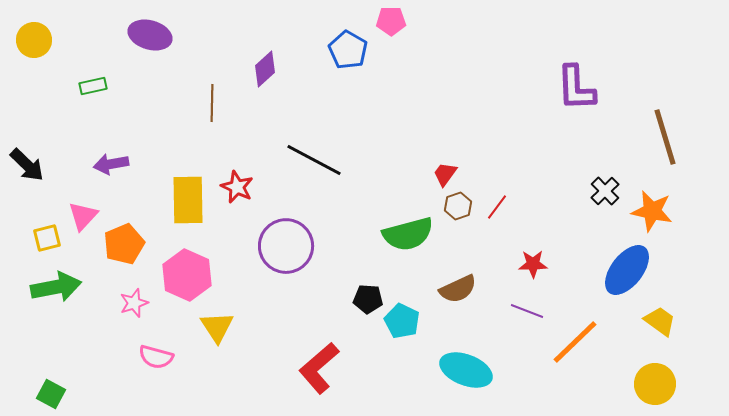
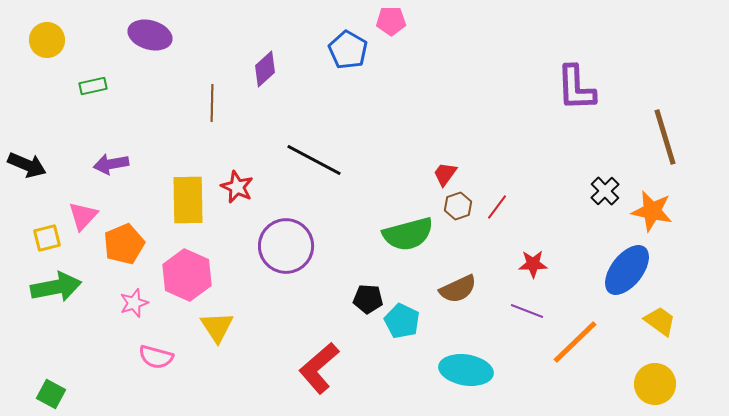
yellow circle at (34, 40): moved 13 px right
black arrow at (27, 165): rotated 21 degrees counterclockwise
cyan ellipse at (466, 370): rotated 12 degrees counterclockwise
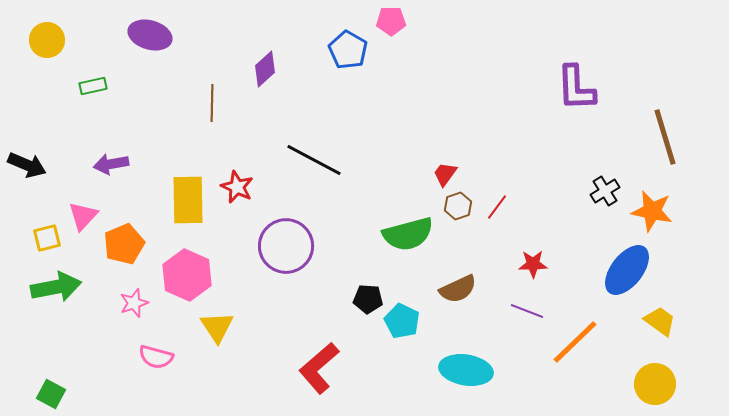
black cross at (605, 191): rotated 12 degrees clockwise
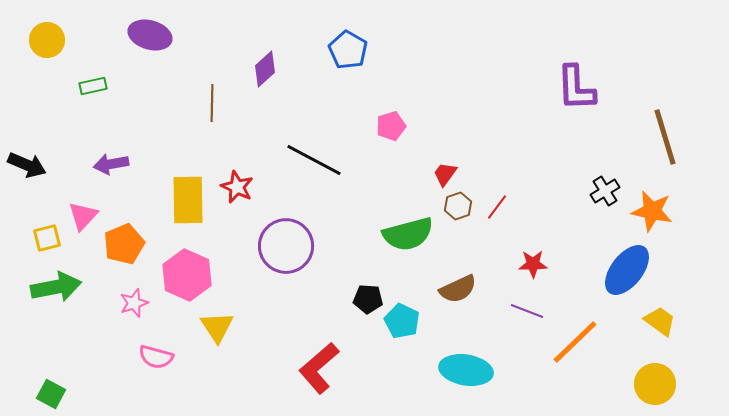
pink pentagon at (391, 21): moved 105 px down; rotated 16 degrees counterclockwise
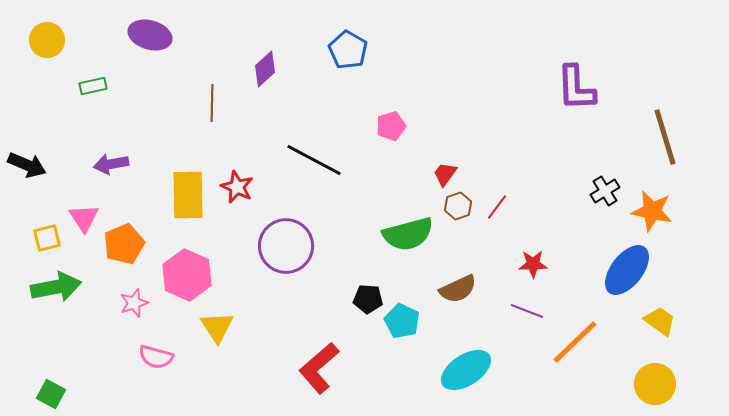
yellow rectangle at (188, 200): moved 5 px up
pink triangle at (83, 216): moved 1 px right, 2 px down; rotated 16 degrees counterclockwise
cyan ellipse at (466, 370): rotated 42 degrees counterclockwise
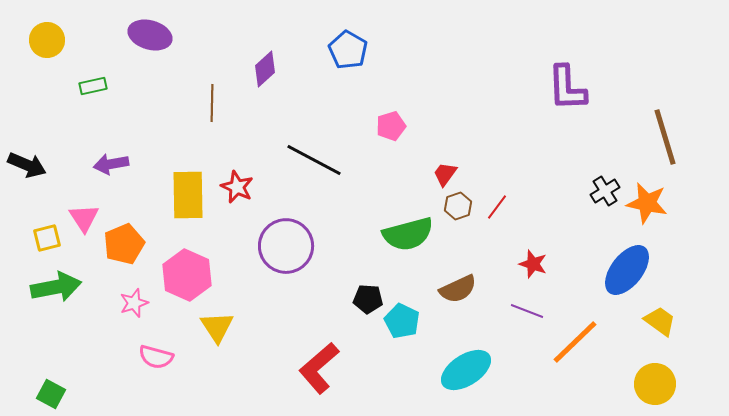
purple L-shape at (576, 88): moved 9 px left
orange star at (652, 211): moved 5 px left, 8 px up
red star at (533, 264): rotated 20 degrees clockwise
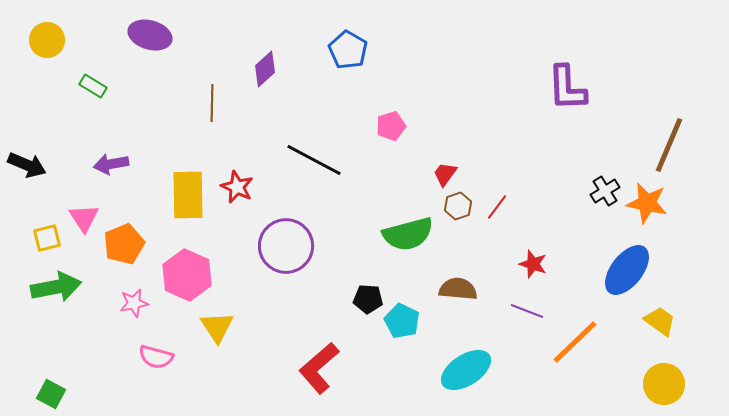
green rectangle at (93, 86): rotated 44 degrees clockwise
brown line at (665, 137): moved 4 px right, 8 px down; rotated 40 degrees clockwise
brown semicircle at (458, 289): rotated 150 degrees counterclockwise
pink star at (134, 303): rotated 8 degrees clockwise
yellow circle at (655, 384): moved 9 px right
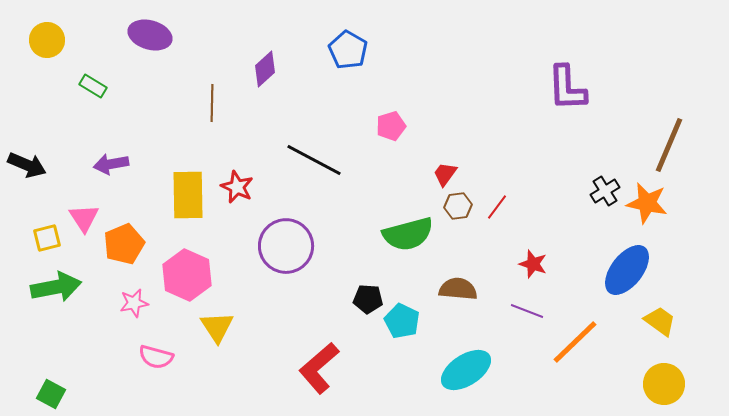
brown hexagon at (458, 206): rotated 12 degrees clockwise
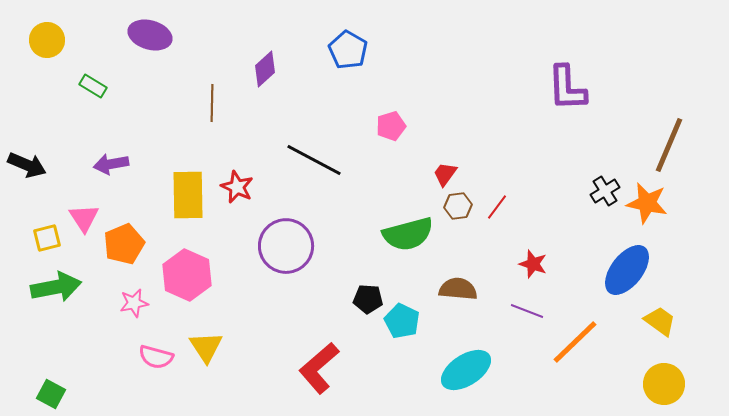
yellow triangle at (217, 327): moved 11 px left, 20 px down
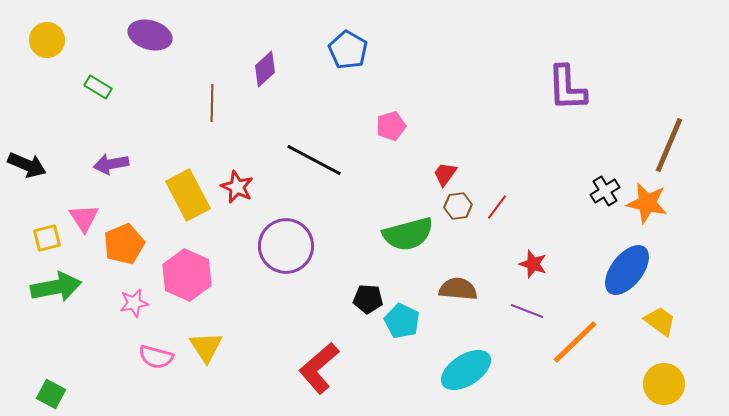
green rectangle at (93, 86): moved 5 px right, 1 px down
yellow rectangle at (188, 195): rotated 27 degrees counterclockwise
